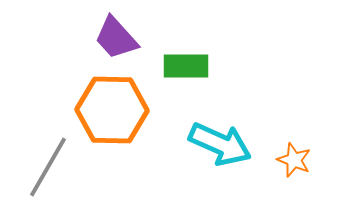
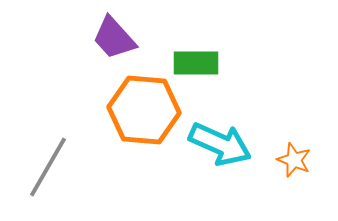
purple trapezoid: moved 2 px left
green rectangle: moved 10 px right, 3 px up
orange hexagon: moved 32 px right; rotated 4 degrees clockwise
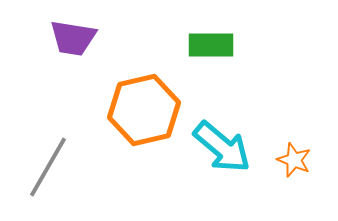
purple trapezoid: moved 41 px left; rotated 39 degrees counterclockwise
green rectangle: moved 15 px right, 18 px up
orange hexagon: rotated 18 degrees counterclockwise
cyan arrow: moved 2 px right, 3 px down; rotated 16 degrees clockwise
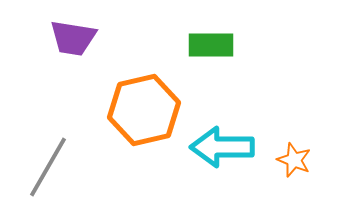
cyan arrow: rotated 140 degrees clockwise
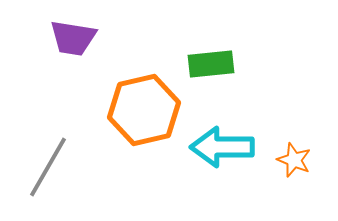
green rectangle: moved 19 px down; rotated 6 degrees counterclockwise
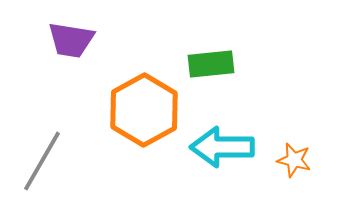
purple trapezoid: moved 2 px left, 2 px down
orange hexagon: rotated 16 degrees counterclockwise
orange star: rotated 8 degrees counterclockwise
gray line: moved 6 px left, 6 px up
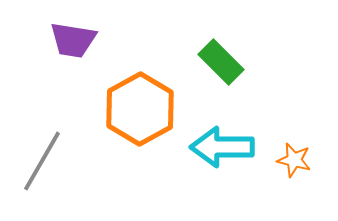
purple trapezoid: moved 2 px right
green rectangle: moved 10 px right, 2 px up; rotated 51 degrees clockwise
orange hexagon: moved 4 px left, 1 px up
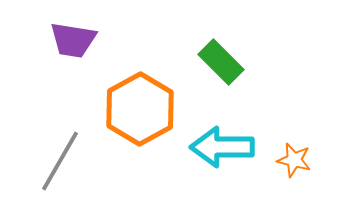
gray line: moved 18 px right
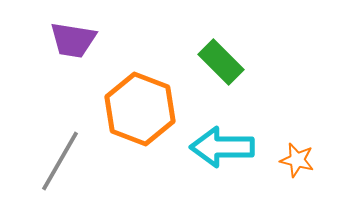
orange hexagon: rotated 10 degrees counterclockwise
orange star: moved 3 px right
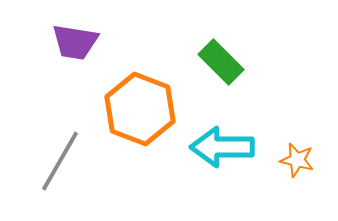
purple trapezoid: moved 2 px right, 2 px down
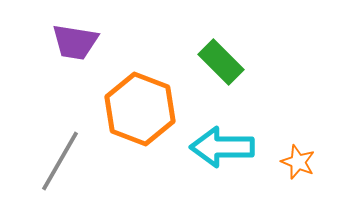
orange star: moved 1 px right, 2 px down; rotated 8 degrees clockwise
